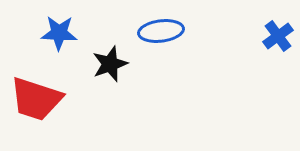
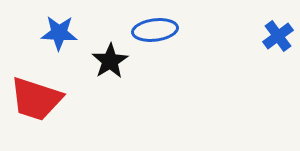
blue ellipse: moved 6 px left, 1 px up
black star: moved 3 px up; rotated 12 degrees counterclockwise
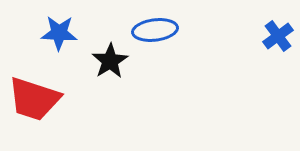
red trapezoid: moved 2 px left
